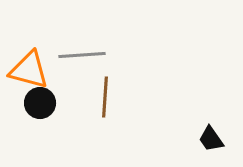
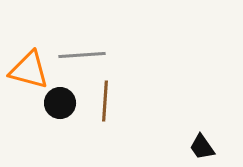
brown line: moved 4 px down
black circle: moved 20 px right
black trapezoid: moved 9 px left, 8 px down
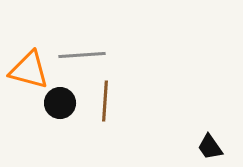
black trapezoid: moved 8 px right
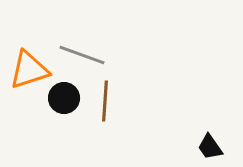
gray line: rotated 24 degrees clockwise
orange triangle: rotated 33 degrees counterclockwise
black circle: moved 4 px right, 5 px up
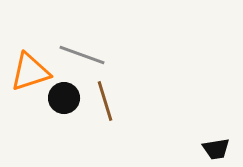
orange triangle: moved 1 px right, 2 px down
brown line: rotated 21 degrees counterclockwise
black trapezoid: moved 6 px right, 2 px down; rotated 64 degrees counterclockwise
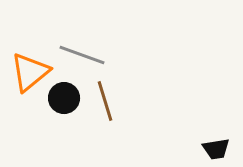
orange triangle: rotated 21 degrees counterclockwise
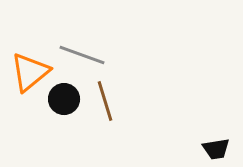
black circle: moved 1 px down
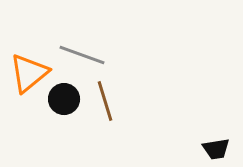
orange triangle: moved 1 px left, 1 px down
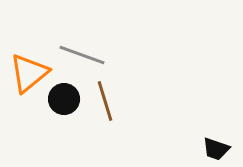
black trapezoid: rotated 28 degrees clockwise
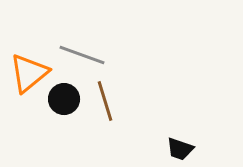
black trapezoid: moved 36 px left
